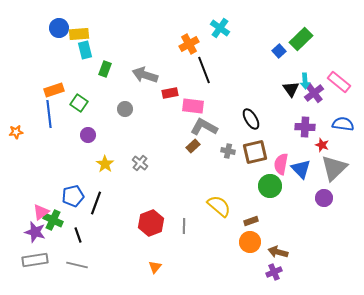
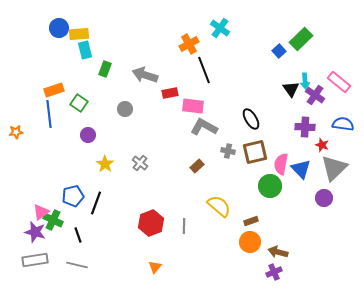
purple cross at (314, 93): moved 1 px right, 2 px down; rotated 18 degrees counterclockwise
brown rectangle at (193, 146): moved 4 px right, 20 px down
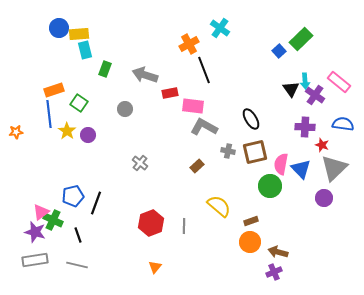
yellow star at (105, 164): moved 38 px left, 33 px up
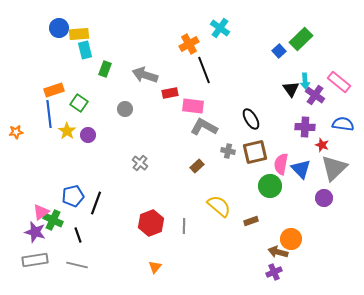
orange circle at (250, 242): moved 41 px right, 3 px up
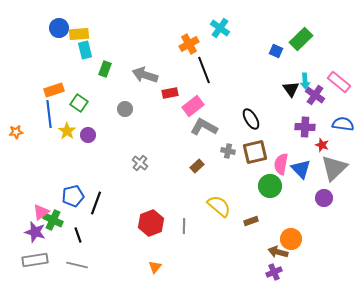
blue square at (279, 51): moved 3 px left; rotated 24 degrees counterclockwise
pink rectangle at (193, 106): rotated 45 degrees counterclockwise
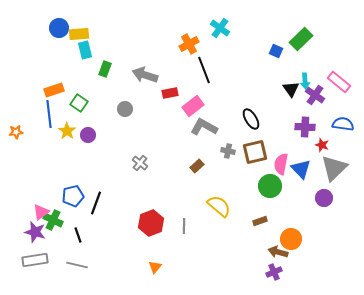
brown rectangle at (251, 221): moved 9 px right
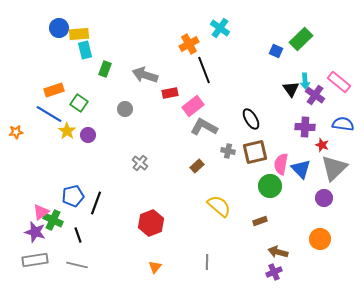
blue line at (49, 114): rotated 52 degrees counterclockwise
gray line at (184, 226): moved 23 px right, 36 px down
orange circle at (291, 239): moved 29 px right
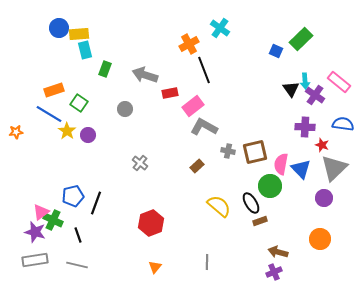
black ellipse at (251, 119): moved 84 px down
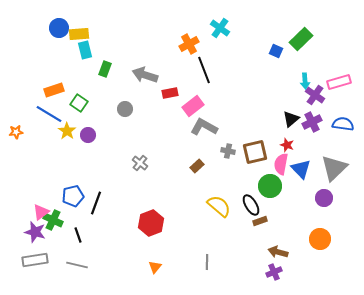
pink rectangle at (339, 82): rotated 55 degrees counterclockwise
black triangle at (291, 89): moved 30 px down; rotated 24 degrees clockwise
purple cross at (305, 127): moved 7 px right, 5 px up; rotated 30 degrees counterclockwise
red star at (322, 145): moved 35 px left
black ellipse at (251, 203): moved 2 px down
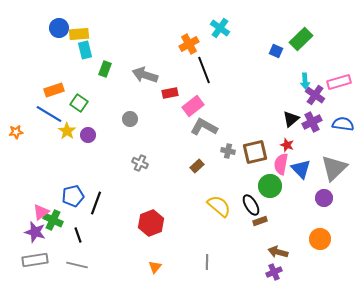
gray circle at (125, 109): moved 5 px right, 10 px down
gray cross at (140, 163): rotated 14 degrees counterclockwise
